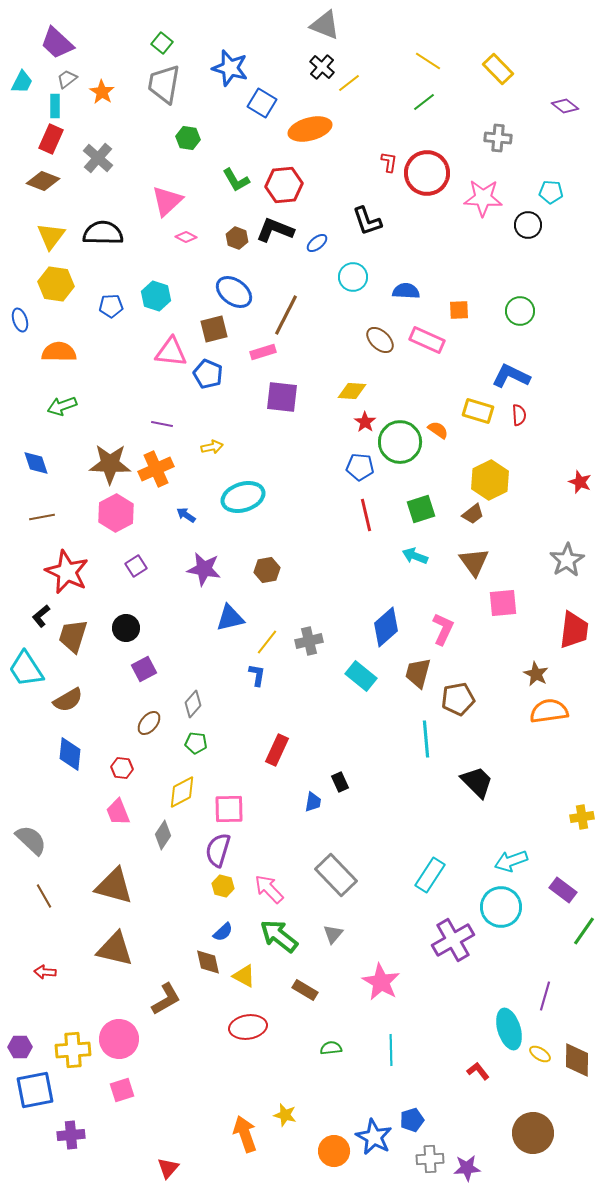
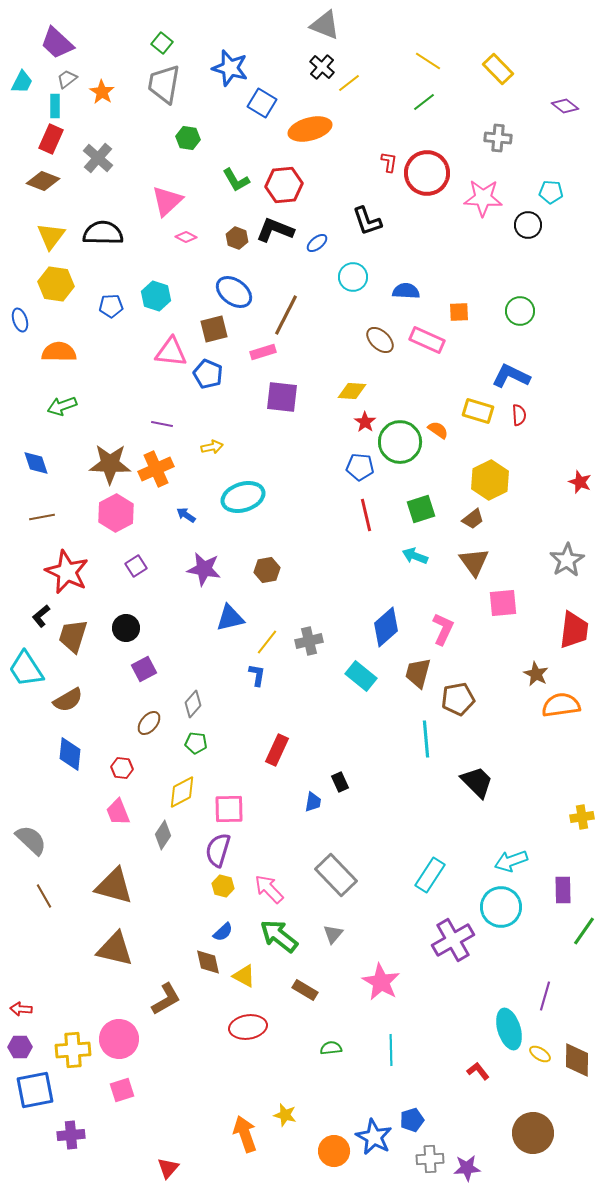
orange square at (459, 310): moved 2 px down
brown trapezoid at (473, 514): moved 5 px down
orange semicircle at (549, 711): moved 12 px right, 6 px up
purple rectangle at (563, 890): rotated 52 degrees clockwise
red arrow at (45, 972): moved 24 px left, 37 px down
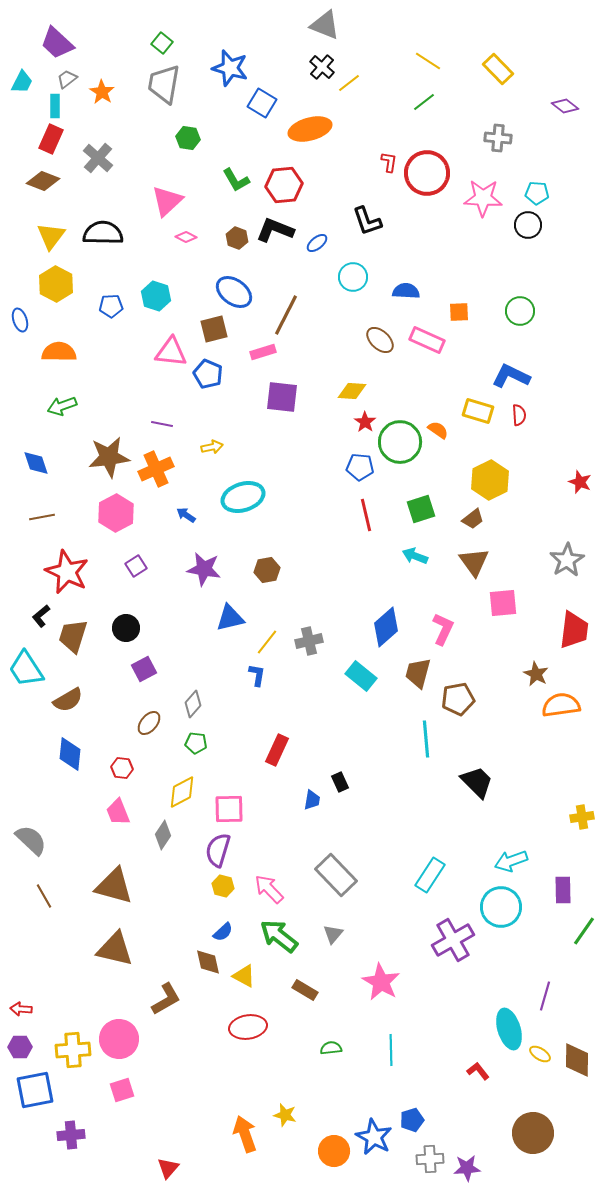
cyan pentagon at (551, 192): moved 14 px left, 1 px down
yellow hexagon at (56, 284): rotated 20 degrees clockwise
brown star at (110, 464): moved 1 px left, 7 px up; rotated 9 degrees counterclockwise
blue trapezoid at (313, 802): moved 1 px left, 2 px up
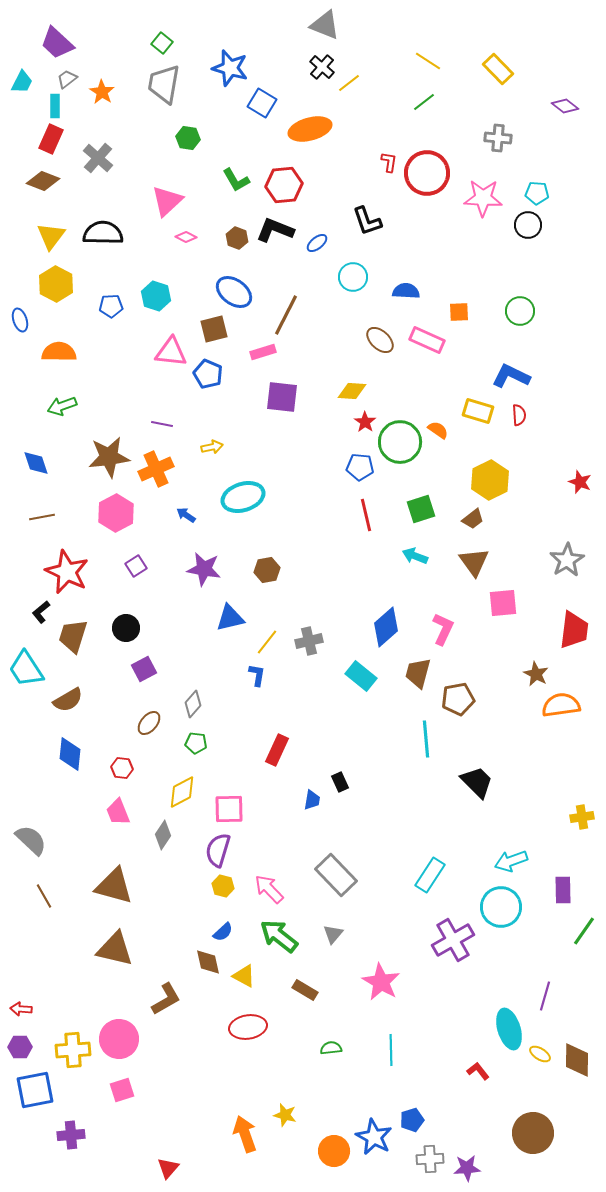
black L-shape at (41, 616): moved 4 px up
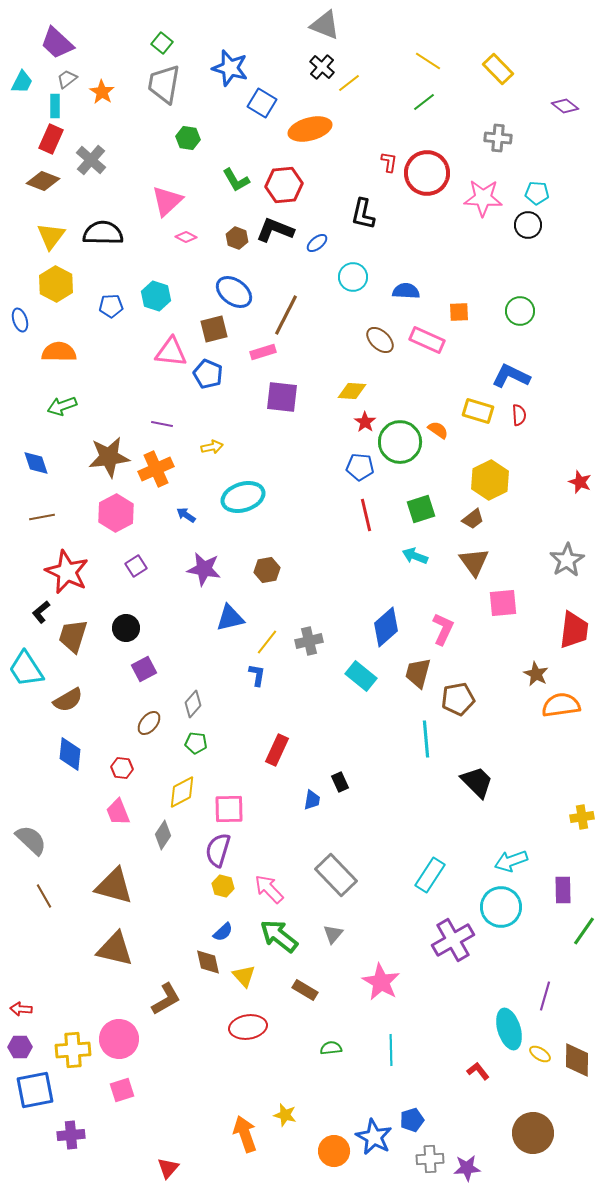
gray cross at (98, 158): moved 7 px left, 2 px down
black L-shape at (367, 221): moved 4 px left, 7 px up; rotated 32 degrees clockwise
yellow triangle at (244, 976): rotated 20 degrees clockwise
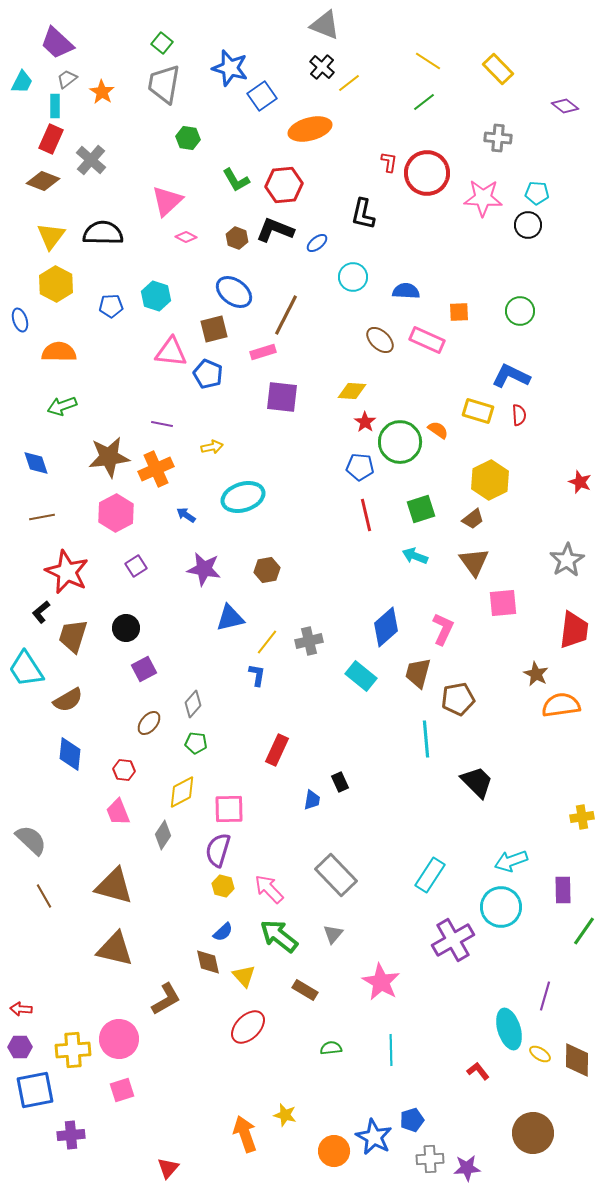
blue square at (262, 103): moved 7 px up; rotated 24 degrees clockwise
red hexagon at (122, 768): moved 2 px right, 2 px down
red ellipse at (248, 1027): rotated 36 degrees counterclockwise
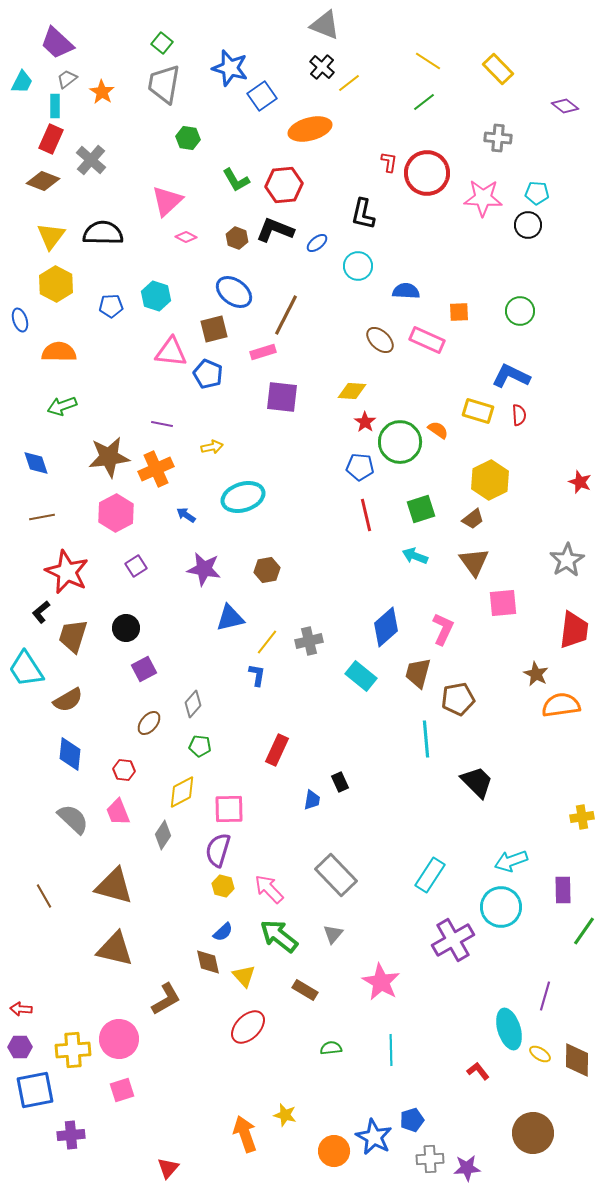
cyan circle at (353, 277): moved 5 px right, 11 px up
green pentagon at (196, 743): moved 4 px right, 3 px down
gray semicircle at (31, 840): moved 42 px right, 21 px up
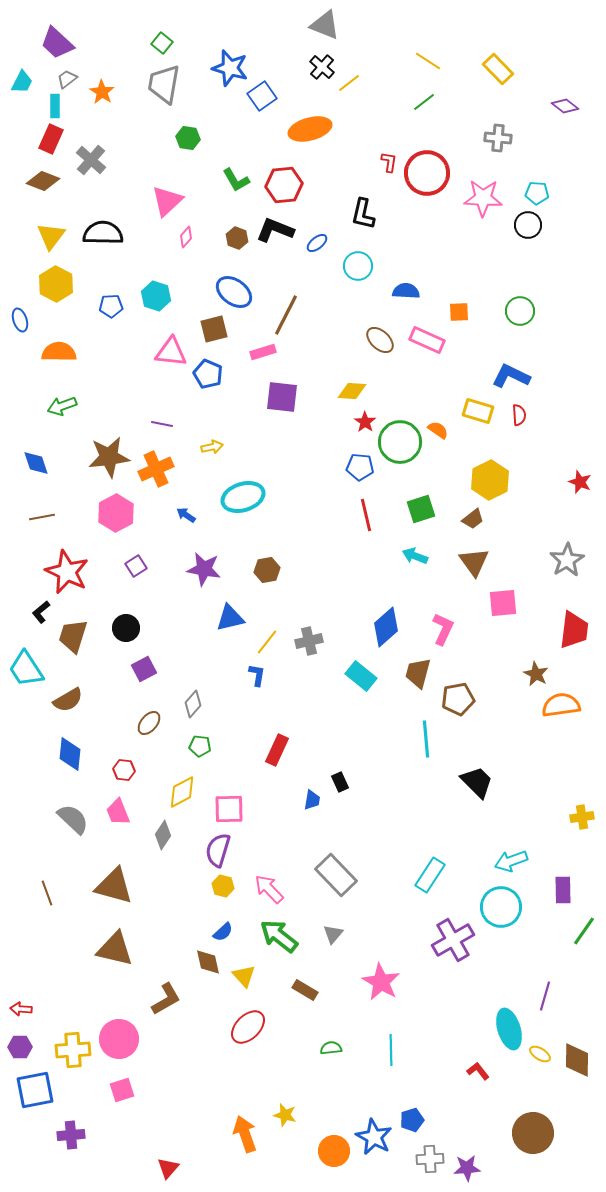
pink diamond at (186, 237): rotated 75 degrees counterclockwise
brown line at (44, 896): moved 3 px right, 3 px up; rotated 10 degrees clockwise
